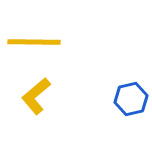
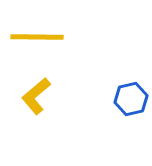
yellow line: moved 3 px right, 5 px up
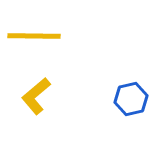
yellow line: moved 3 px left, 1 px up
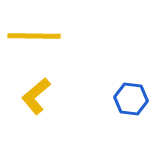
blue hexagon: rotated 20 degrees clockwise
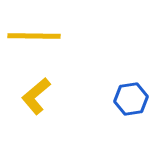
blue hexagon: rotated 16 degrees counterclockwise
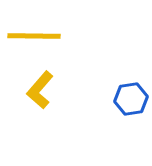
yellow L-shape: moved 4 px right, 6 px up; rotated 9 degrees counterclockwise
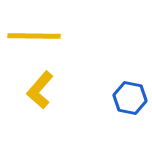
blue hexagon: moved 1 px left, 1 px up; rotated 20 degrees clockwise
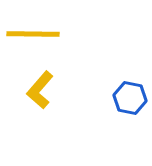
yellow line: moved 1 px left, 2 px up
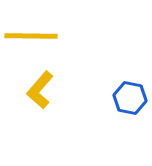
yellow line: moved 2 px left, 2 px down
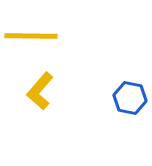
yellow L-shape: moved 1 px down
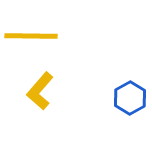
blue hexagon: rotated 20 degrees clockwise
